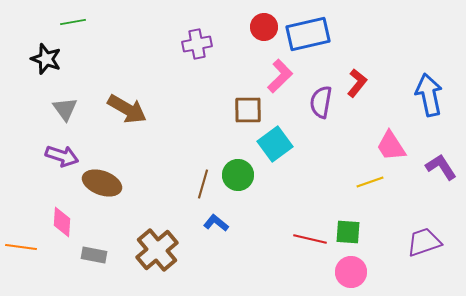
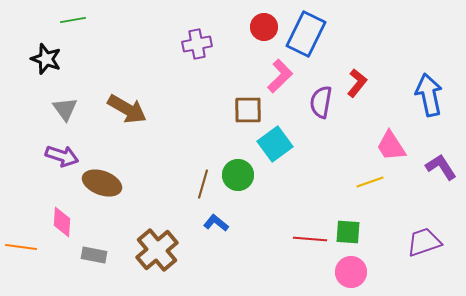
green line: moved 2 px up
blue rectangle: moved 2 px left; rotated 51 degrees counterclockwise
red line: rotated 8 degrees counterclockwise
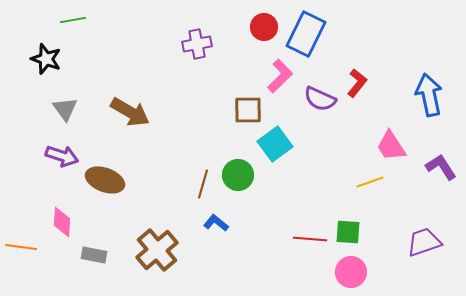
purple semicircle: moved 1 px left, 3 px up; rotated 76 degrees counterclockwise
brown arrow: moved 3 px right, 3 px down
brown ellipse: moved 3 px right, 3 px up
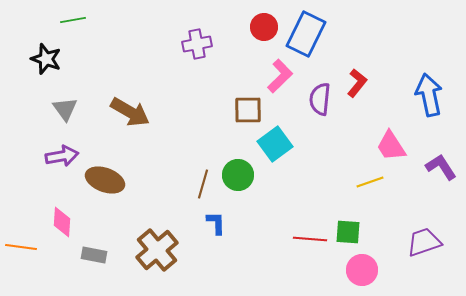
purple semicircle: rotated 72 degrees clockwise
purple arrow: rotated 28 degrees counterclockwise
blue L-shape: rotated 50 degrees clockwise
pink circle: moved 11 px right, 2 px up
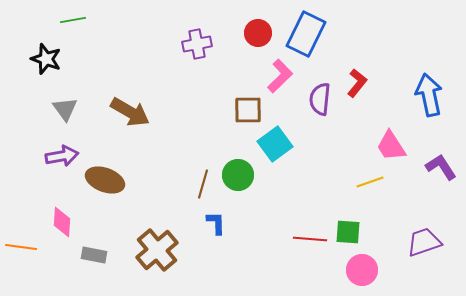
red circle: moved 6 px left, 6 px down
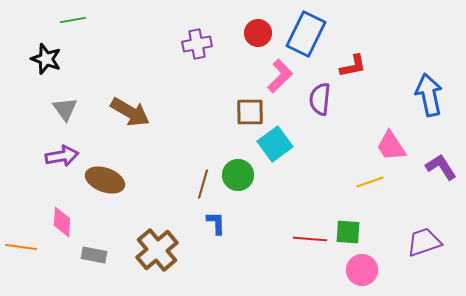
red L-shape: moved 4 px left, 17 px up; rotated 40 degrees clockwise
brown square: moved 2 px right, 2 px down
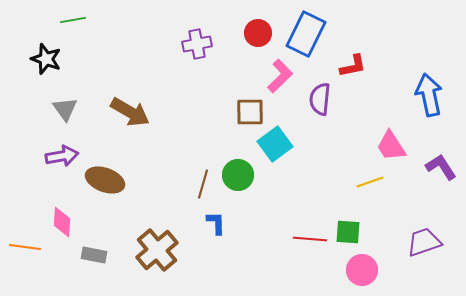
orange line: moved 4 px right
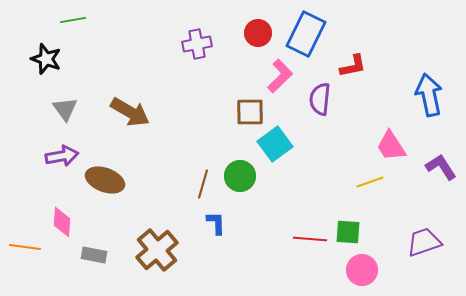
green circle: moved 2 px right, 1 px down
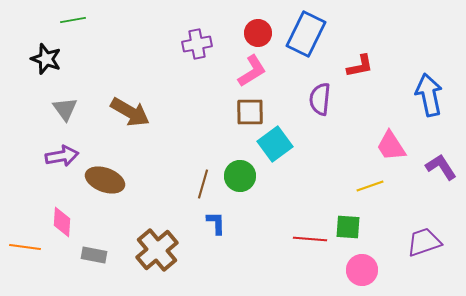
red L-shape: moved 7 px right
pink L-shape: moved 28 px left, 5 px up; rotated 12 degrees clockwise
yellow line: moved 4 px down
green square: moved 5 px up
